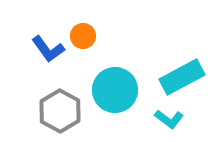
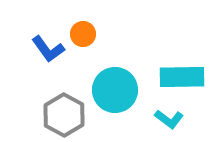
orange circle: moved 2 px up
cyan rectangle: rotated 27 degrees clockwise
gray hexagon: moved 4 px right, 4 px down
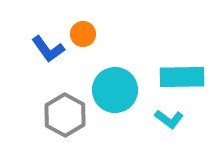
gray hexagon: moved 1 px right
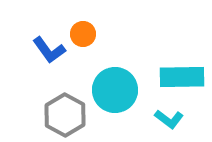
blue L-shape: moved 1 px right, 1 px down
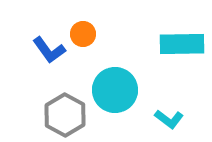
cyan rectangle: moved 33 px up
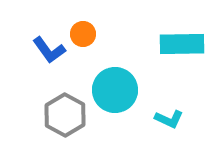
cyan L-shape: rotated 12 degrees counterclockwise
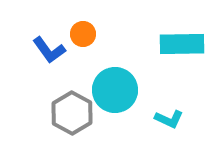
gray hexagon: moved 7 px right, 2 px up
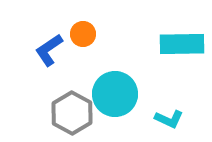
blue L-shape: rotated 92 degrees clockwise
cyan circle: moved 4 px down
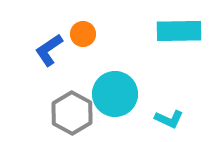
cyan rectangle: moved 3 px left, 13 px up
